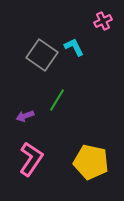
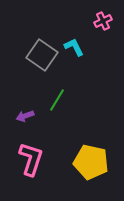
pink L-shape: rotated 16 degrees counterclockwise
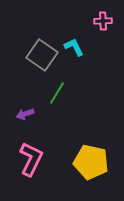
pink cross: rotated 24 degrees clockwise
green line: moved 7 px up
purple arrow: moved 2 px up
pink L-shape: rotated 8 degrees clockwise
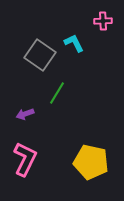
cyan L-shape: moved 4 px up
gray square: moved 2 px left
pink L-shape: moved 6 px left
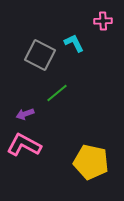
gray square: rotated 8 degrees counterclockwise
green line: rotated 20 degrees clockwise
pink L-shape: moved 1 px left, 14 px up; rotated 88 degrees counterclockwise
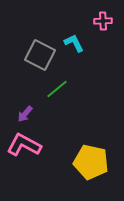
green line: moved 4 px up
purple arrow: rotated 30 degrees counterclockwise
